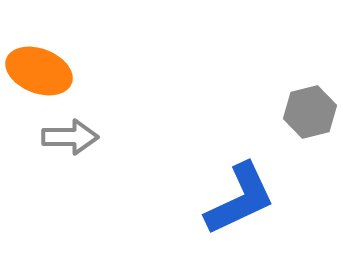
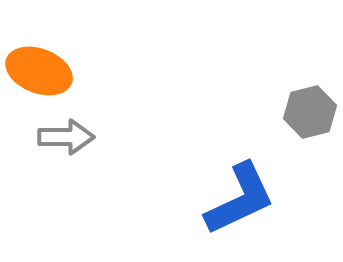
gray arrow: moved 4 px left
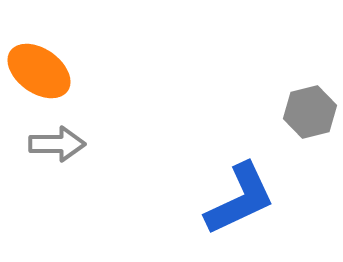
orange ellipse: rotated 14 degrees clockwise
gray arrow: moved 9 px left, 7 px down
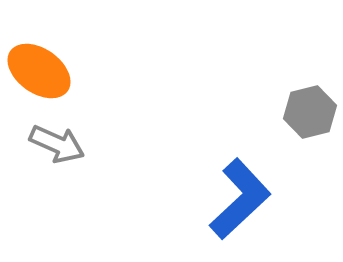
gray arrow: rotated 24 degrees clockwise
blue L-shape: rotated 18 degrees counterclockwise
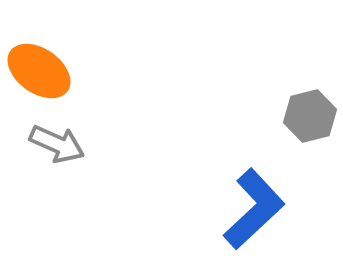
gray hexagon: moved 4 px down
blue L-shape: moved 14 px right, 10 px down
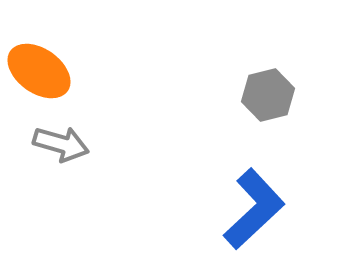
gray hexagon: moved 42 px left, 21 px up
gray arrow: moved 4 px right; rotated 8 degrees counterclockwise
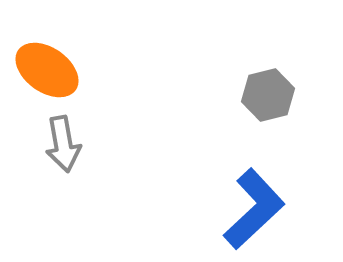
orange ellipse: moved 8 px right, 1 px up
gray arrow: moved 2 px right; rotated 64 degrees clockwise
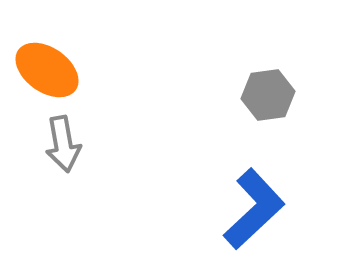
gray hexagon: rotated 6 degrees clockwise
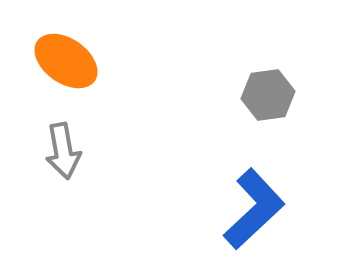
orange ellipse: moved 19 px right, 9 px up
gray arrow: moved 7 px down
